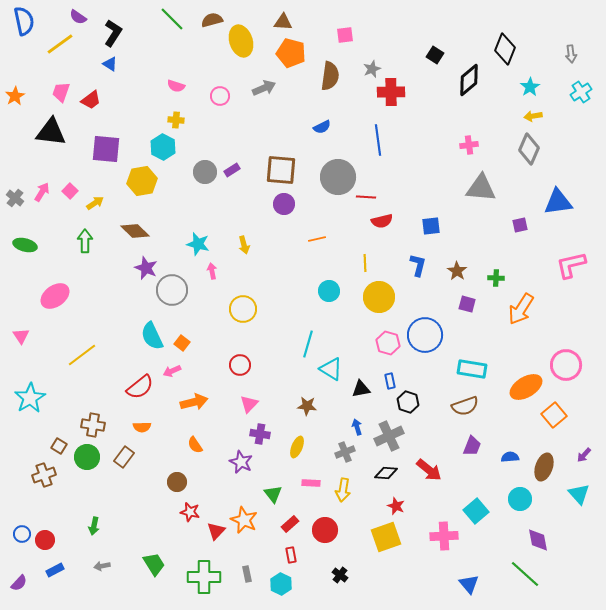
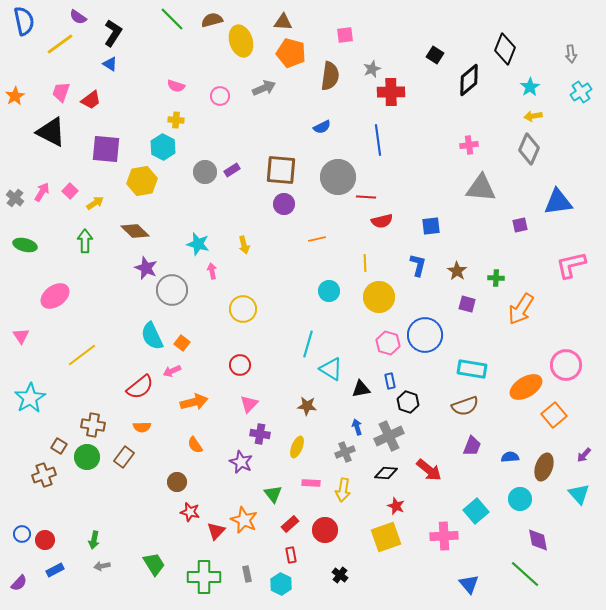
black triangle at (51, 132): rotated 20 degrees clockwise
green arrow at (94, 526): moved 14 px down
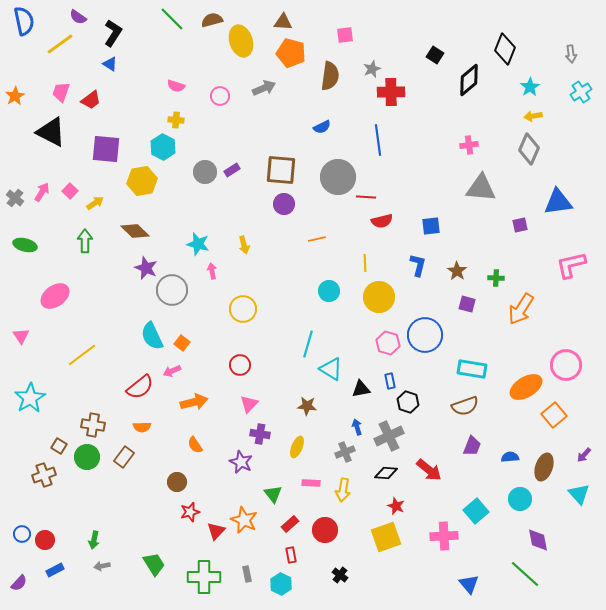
red star at (190, 512): rotated 30 degrees counterclockwise
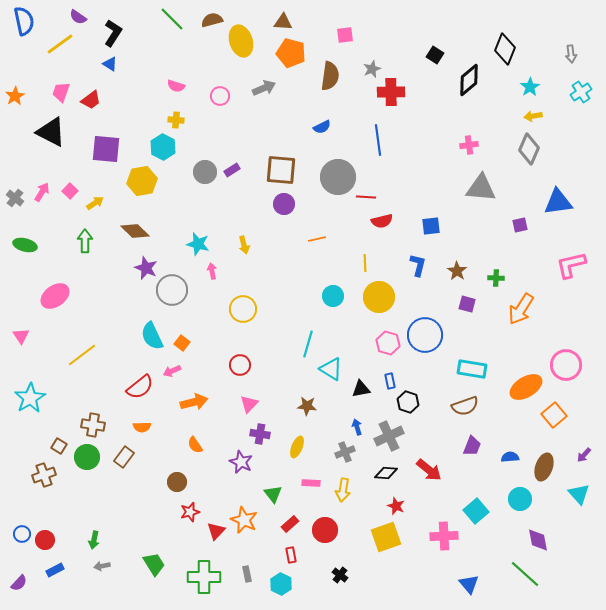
cyan circle at (329, 291): moved 4 px right, 5 px down
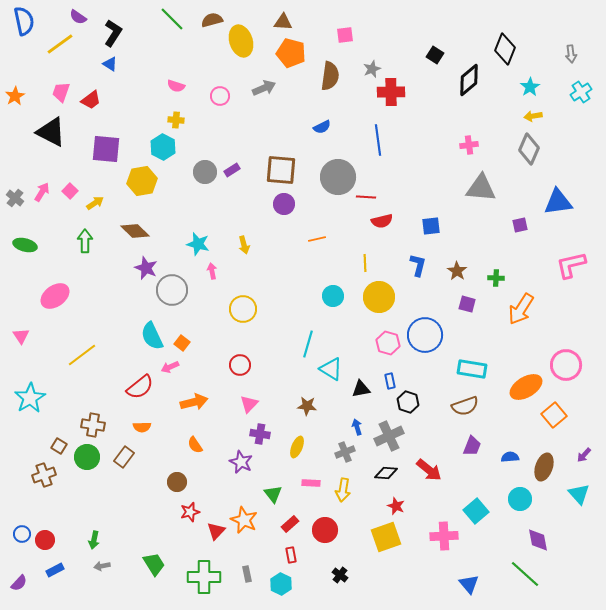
pink arrow at (172, 371): moved 2 px left, 4 px up
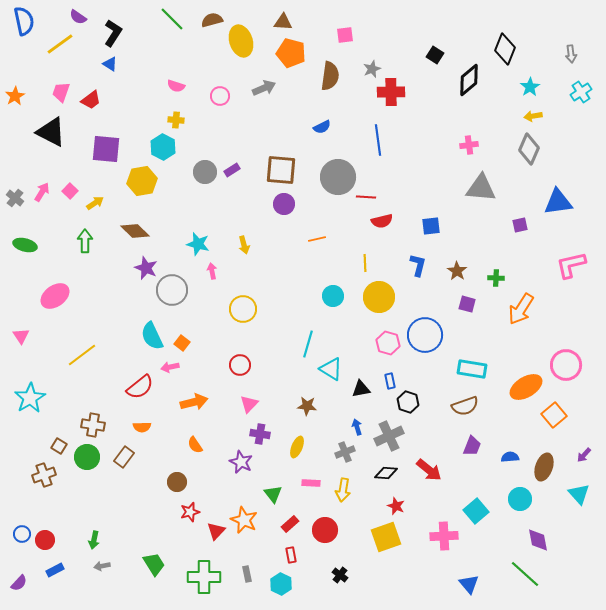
pink arrow at (170, 367): rotated 12 degrees clockwise
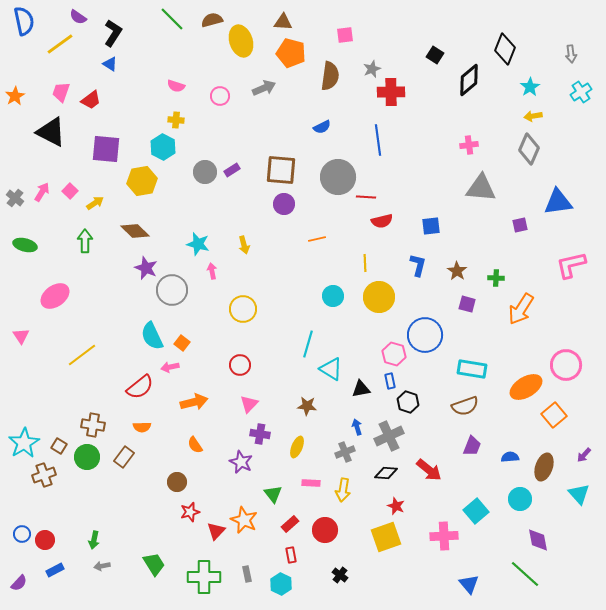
pink hexagon at (388, 343): moved 6 px right, 11 px down
cyan star at (30, 398): moved 6 px left, 45 px down
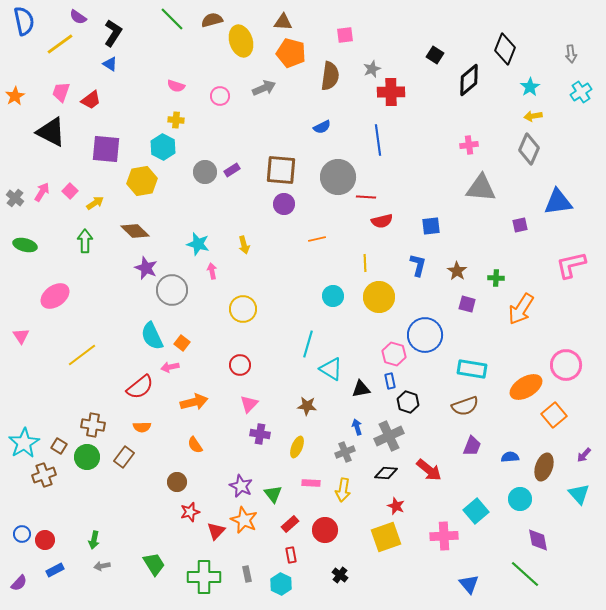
purple star at (241, 462): moved 24 px down
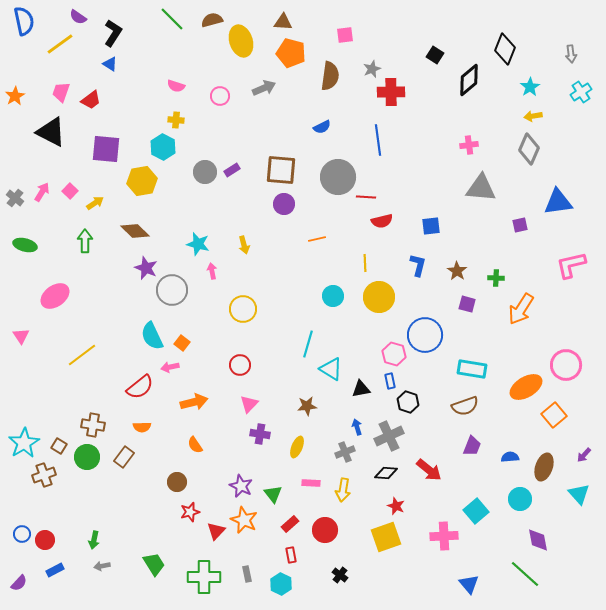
brown star at (307, 406): rotated 12 degrees counterclockwise
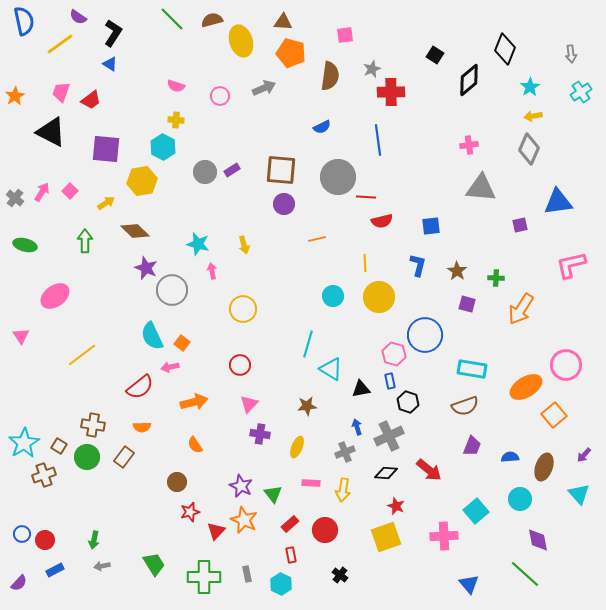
yellow arrow at (95, 203): moved 11 px right
